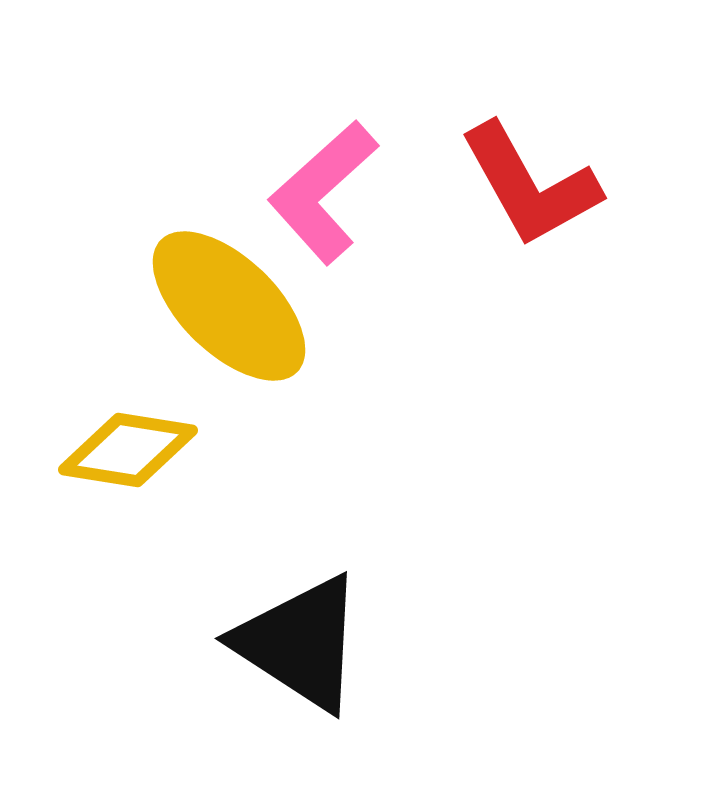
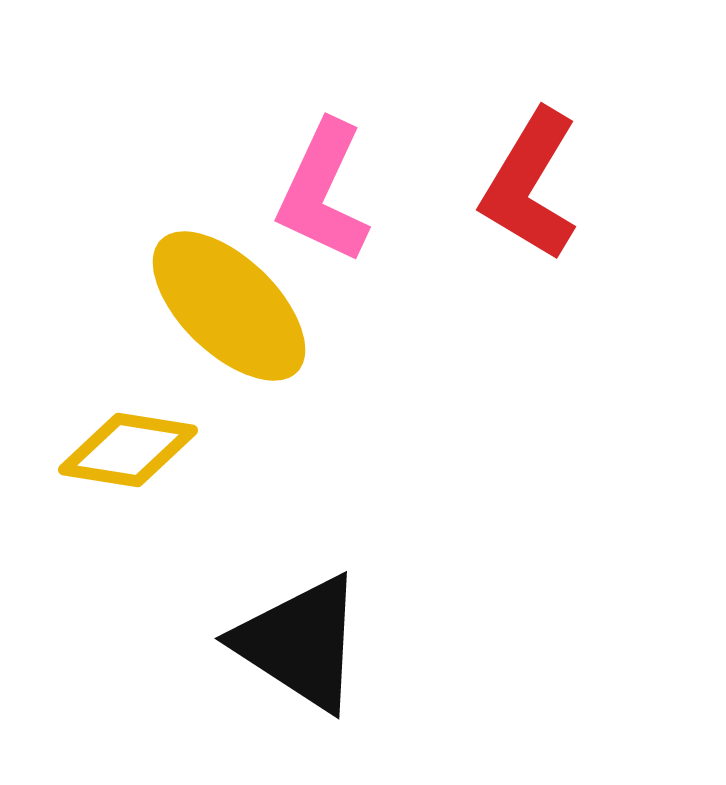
red L-shape: rotated 60 degrees clockwise
pink L-shape: rotated 23 degrees counterclockwise
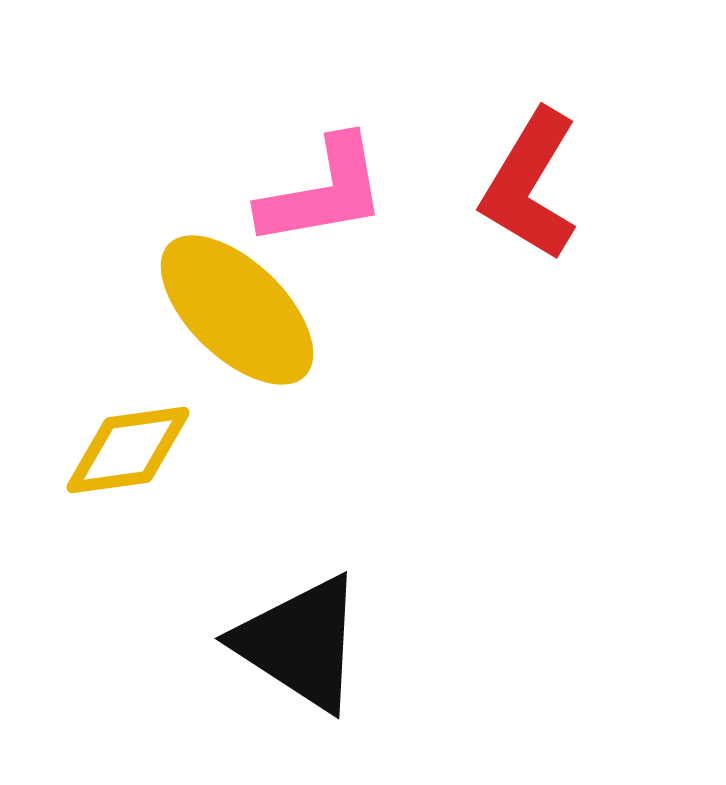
pink L-shape: rotated 125 degrees counterclockwise
yellow ellipse: moved 8 px right, 4 px down
yellow diamond: rotated 17 degrees counterclockwise
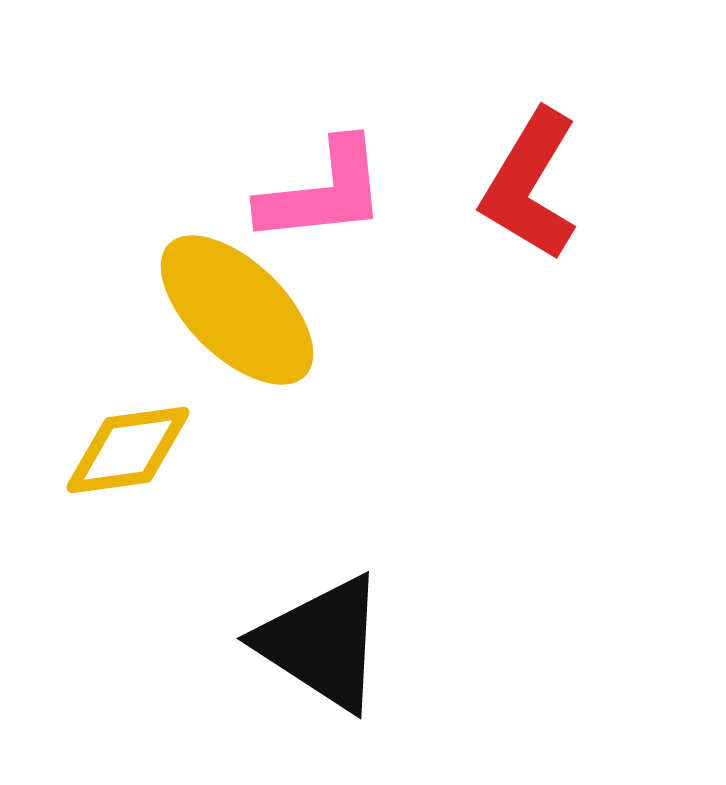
pink L-shape: rotated 4 degrees clockwise
black triangle: moved 22 px right
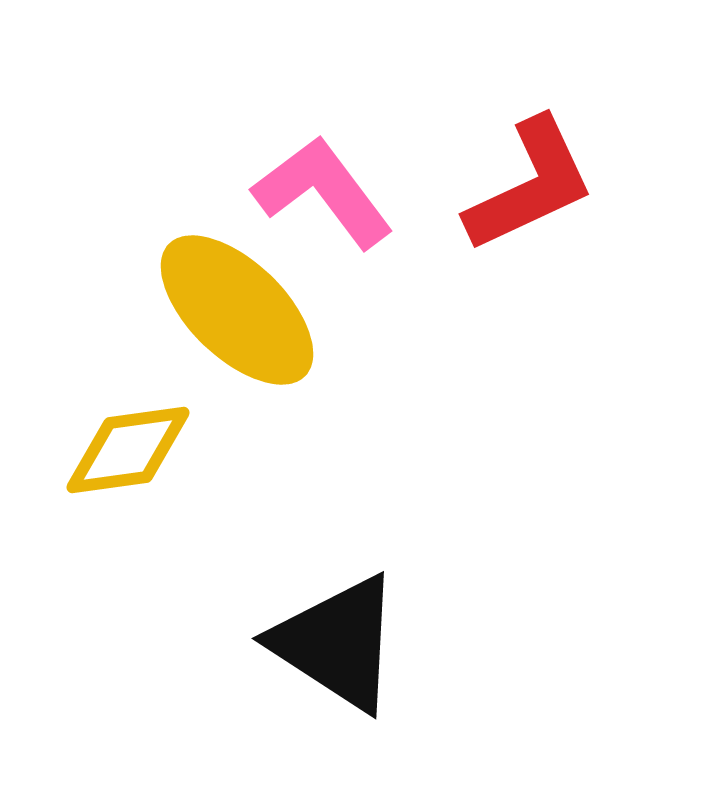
red L-shape: rotated 146 degrees counterclockwise
pink L-shape: rotated 121 degrees counterclockwise
black triangle: moved 15 px right
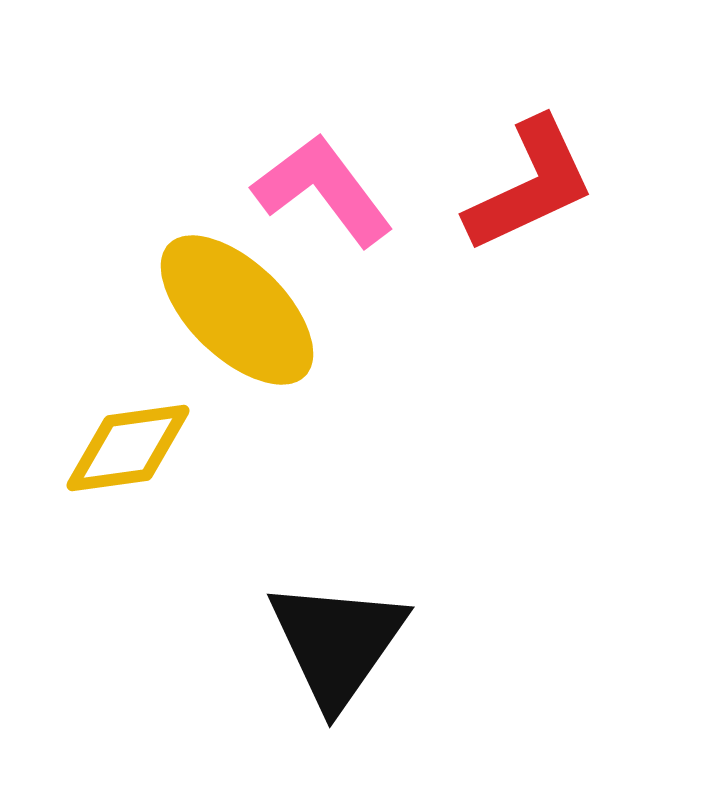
pink L-shape: moved 2 px up
yellow diamond: moved 2 px up
black triangle: rotated 32 degrees clockwise
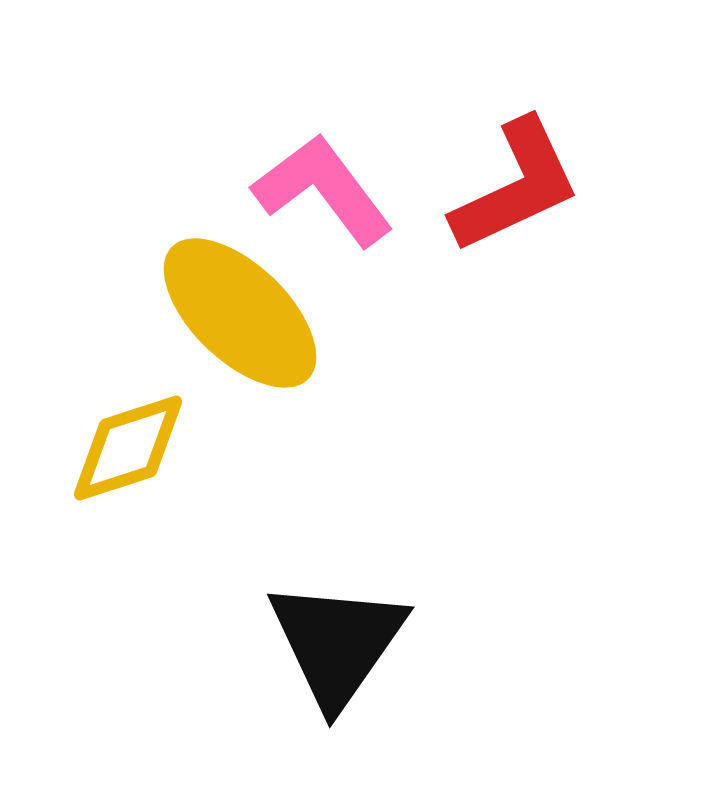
red L-shape: moved 14 px left, 1 px down
yellow ellipse: moved 3 px right, 3 px down
yellow diamond: rotated 10 degrees counterclockwise
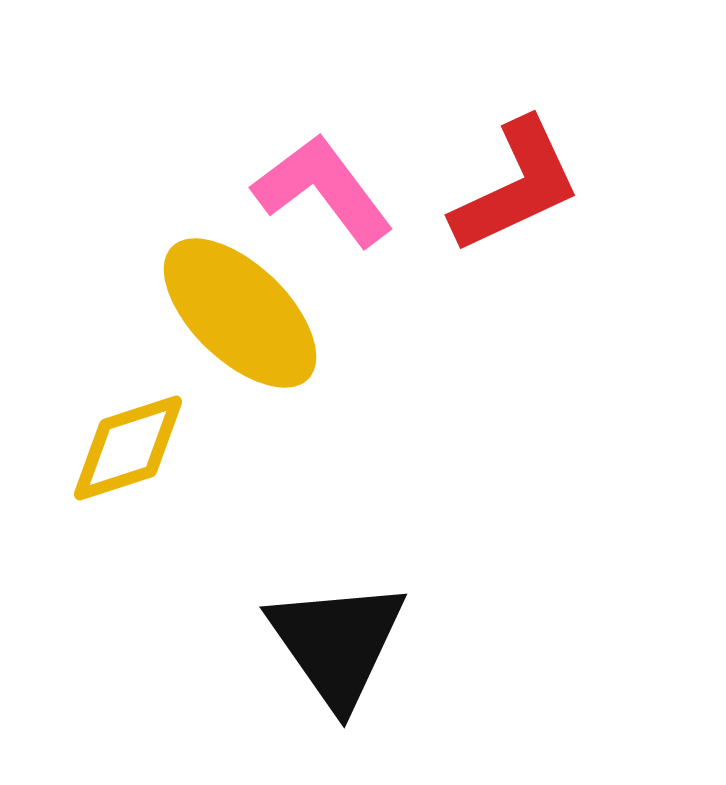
black triangle: rotated 10 degrees counterclockwise
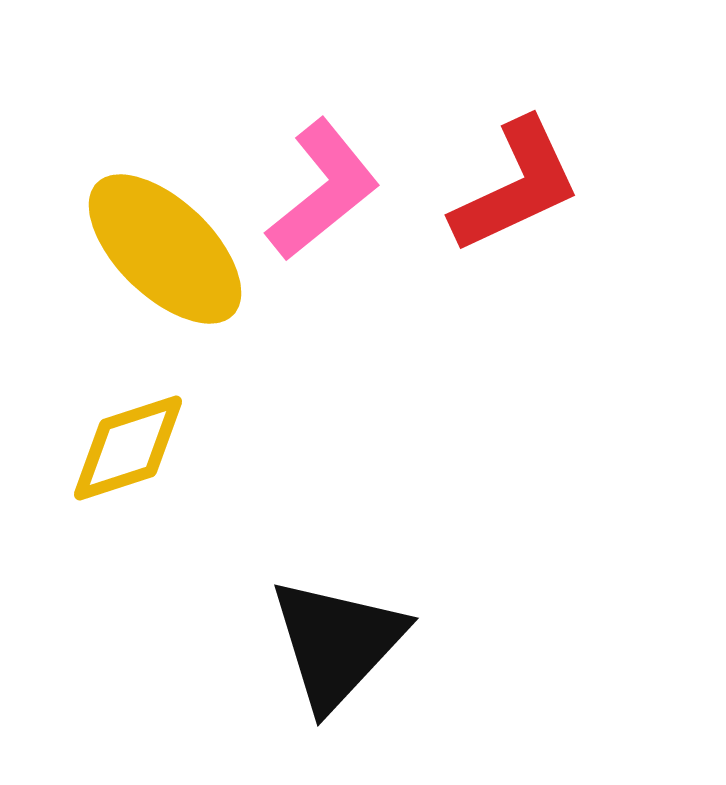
pink L-shape: rotated 88 degrees clockwise
yellow ellipse: moved 75 px left, 64 px up
black triangle: rotated 18 degrees clockwise
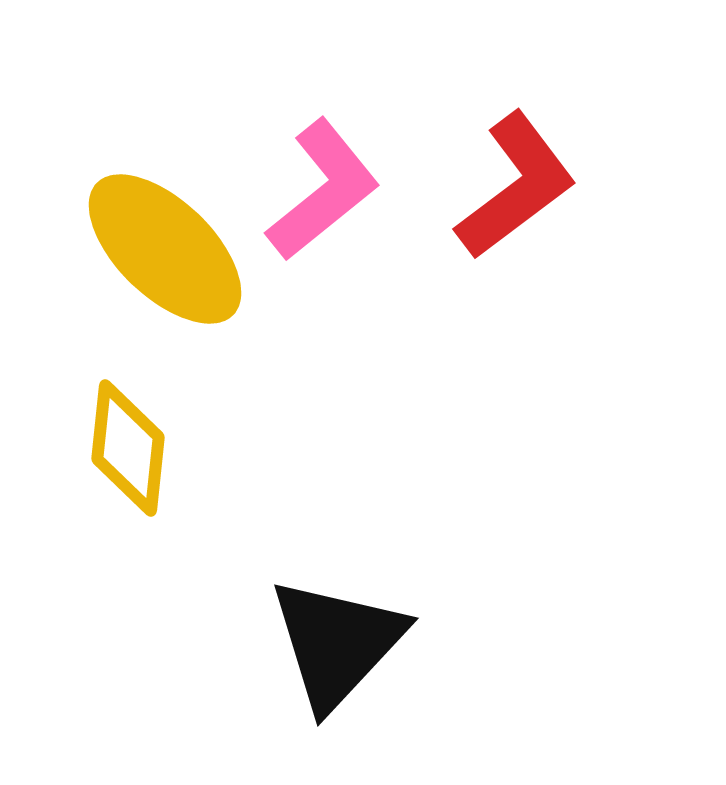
red L-shape: rotated 12 degrees counterclockwise
yellow diamond: rotated 66 degrees counterclockwise
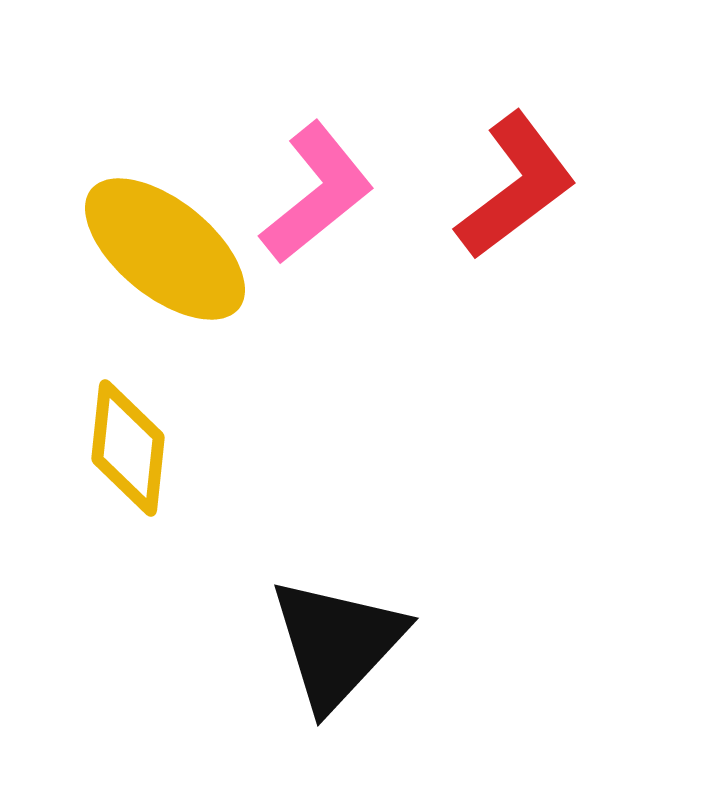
pink L-shape: moved 6 px left, 3 px down
yellow ellipse: rotated 5 degrees counterclockwise
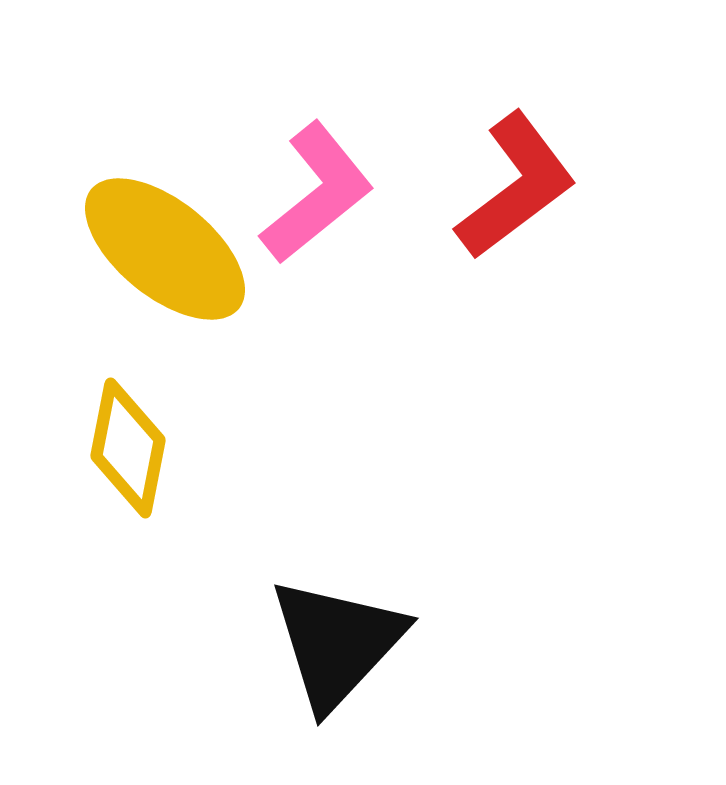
yellow diamond: rotated 5 degrees clockwise
